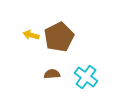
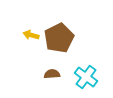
brown pentagon: moved 1 px down
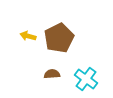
yellow arrow: moved 3 px left, 1 px down
cyan cross: moved 2 px down
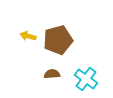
brown pentagon: moved 1 px left, 2 px down; rotated 12 degrees clockwise
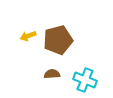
yellow arrow: rotated 35 degrees counterclockwise
cyan cross: moved 1 px left, 1 px down; rotated 15 degrees counterclockwise
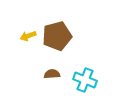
brown pentagon: moved 1 px left, 4 px up
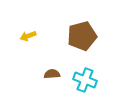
brown pentagon: moved 25 px right
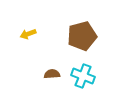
yellow arrow: moved 2 px up
cyan cross: moved 2 px left, 4 px up
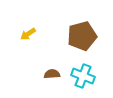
yellow arrow: rotated 14 degrees counterclockwise
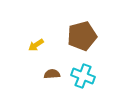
yellow arrow: moved 8 px right, 11 px down
